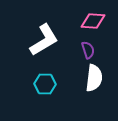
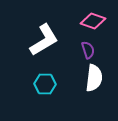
pink diamond: rotated 15 degrees clockwise
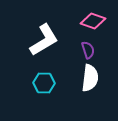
white semicircle: moved 4 px left
cyan hexagon: moved 1 px left, 1 px up
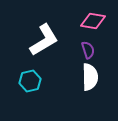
pink diamond: rotated 10 degrees counterclockwise
white semicircle: moved 1 px up; rotated 8 degrees counterclockwise
cyan hexagon: moved 14 px left, 2 px up; rotated 15 degrees counterclockwise
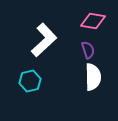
white L-shape: rotated 12 degrees counterclockwise
white semicircle: moved 3 px right
